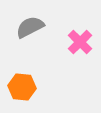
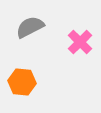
orange hexagon: moved 5 px up
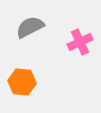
pink cross: rotated 20 degrees clockwise
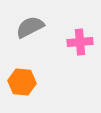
pink cross: rotated 20 degrees clockwise
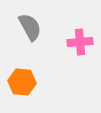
gray semicircle: rotated 88 degrees clockwise
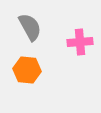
orange hexagon: moved 5 px right, 12 px up
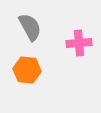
pink cross: moved 1 px left, 1 px down
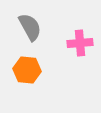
pink cross: moved 1 px right
